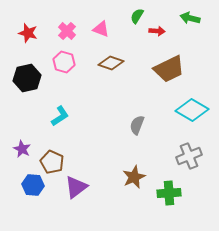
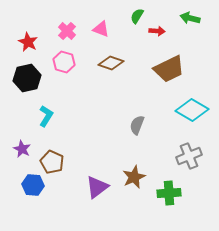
red star: moved 9 px down; rotated 12 degrees clockwise
cyan L-shape: moved 14 px left; rotated 25 degrees counterclockwise
purple triangle: moved 21 px right
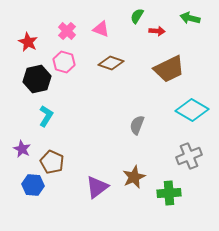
black hexagon: moved 10 px right, 1 px down
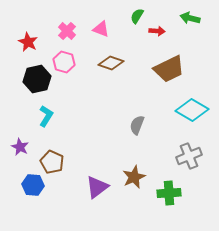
purple star: moved 2 px left, 2 px up
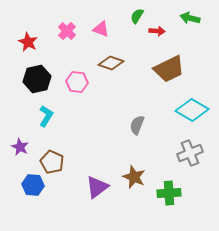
pink hexagon: moved 13 px right, 20 px down; rotated 10 degrees counterclockwise
gray cross: moved 1 px right, 3 px up
brown star: rotated 25 degrees counterclockwise
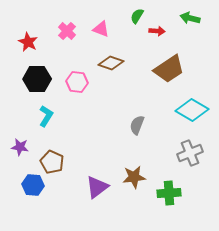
brown trapezoid: rotated 8 degrees counterclockwise
black hexagon: rotated 12 degrees clockwise
purple star: rotated 18 degrees counterclockwise
brown star: rotated 30 degrees counterclockwise
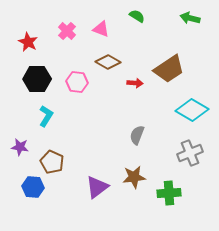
green semicircle: rotated 91 degrees clockwise
red arrow: moved 22 px left, 52 px down
brown diamond: moved 3 px left, 1 px up; rotated 10 degrees clockwise
gray semicircle: moved 10 px down
blue hexagon: moved 2 px down
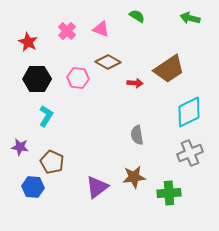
pink hexagon: moved 1 px right, 4 px up
cyan diamond: moved 3 px left, 2 px down; rotated 56 degrees counterclockwise
gray semicircle: rotated 30 degrees counterclockwise
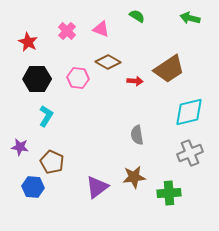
red arrow: moved 2 px up
cyan diamond: rotated 12 degrees clockwise
